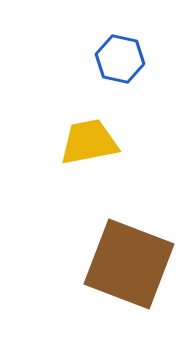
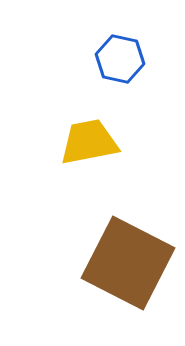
brown square: moved 1 px left, 1 px up; rotated 6 degrees clockwise
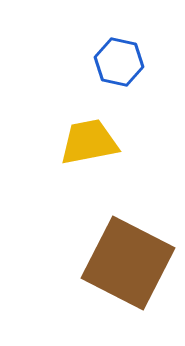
blue hexagon: moved 1 px left, 3 px down
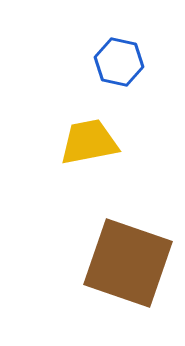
brown square: rotated 8 degrees counterclockwise
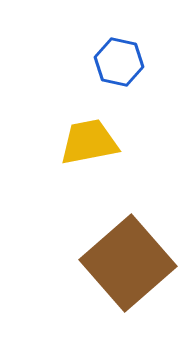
brown square: rotated 30 degrees clockwise
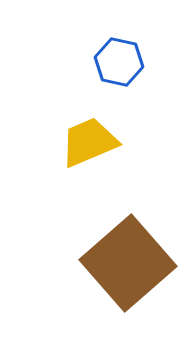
yellow trapezoid: rotated 12 degrees counterclockwise
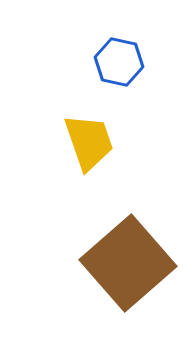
yellow trapezoid: rotated 94 degrees clockwise
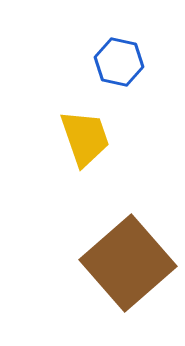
yellow trapezoid: moved 4 px left, 4 px up
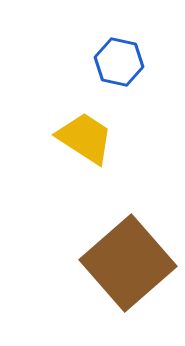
yellow trapezoid: rotated 38 degrees counterclockwise
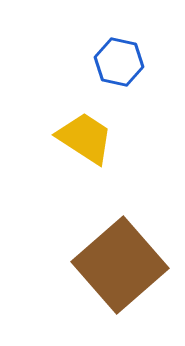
brown square: moved 8 px left, 2 px down
